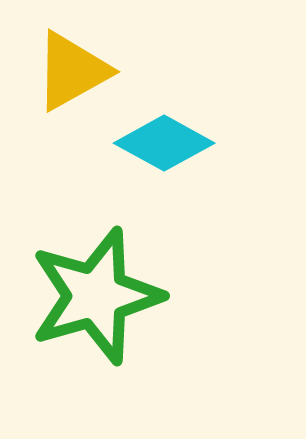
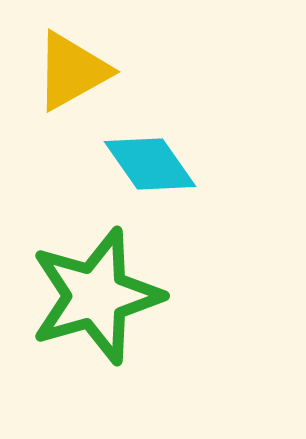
cyan diamond: moved 14 px left, 21 px down; rotated 26 degrees clockwise
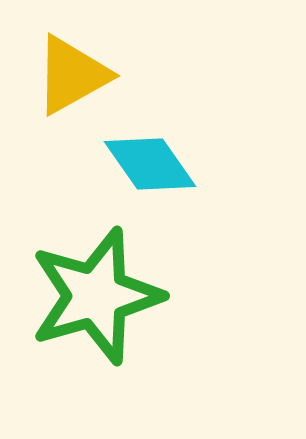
yellow triangle: moved 4 px down
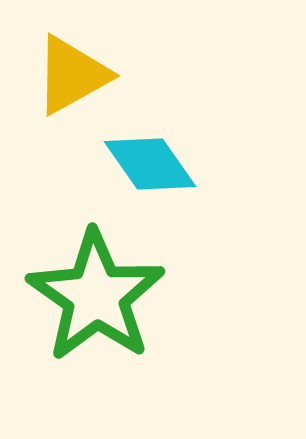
green star: rotated 21 degrees counterclockwise
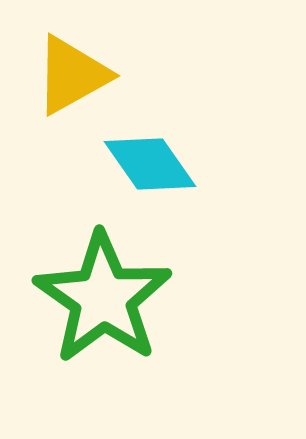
green star: moved 7 px right, 2 px down
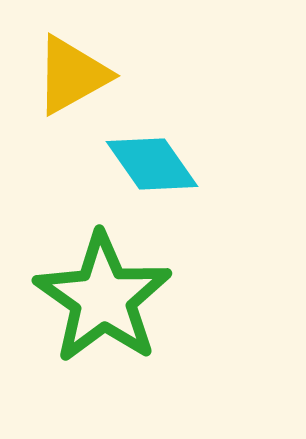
cyan diamond: moved 2 px right
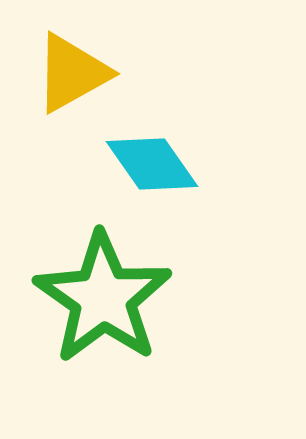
yellow triangle: moved 2 px up
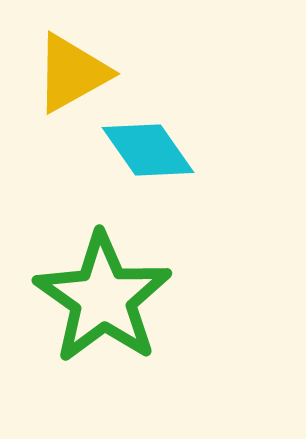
cyan diamond: moved 4 px left, 14 px up
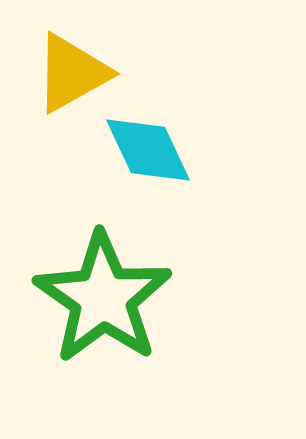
cyan diamond: rotated 10 degrees clockwise
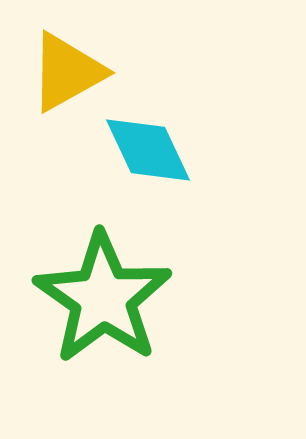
yellow triangle: moved 5 px left, 1 px up
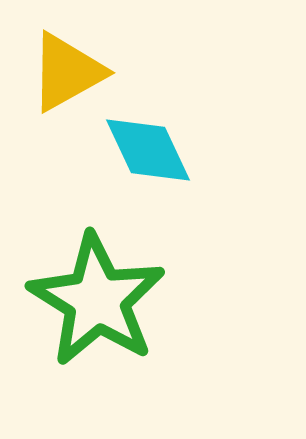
green star: moved 6 px left, 2 px down; rotated 3 degrees counterclockwise
